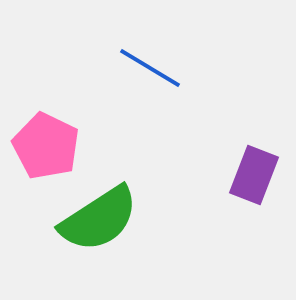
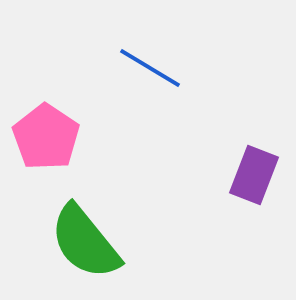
pink pentagon: moved 9 px up; rotated 8 degrees clockwise
green semicircle: moved 14 px left, 23 px down; rotated 84 degrees clockwise
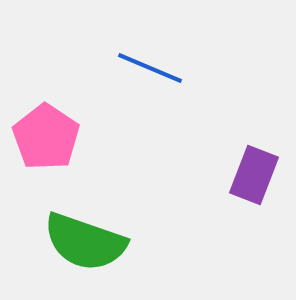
blue line: rotated 8 degrees counterclockwise
green semicircle: rotated 32 degrees counterclockwise
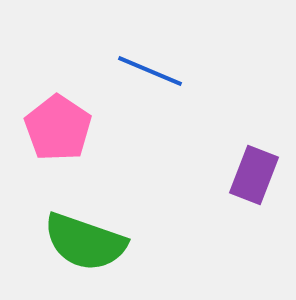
blue line: moved 3 px down
pink pentagon: moved 12 px right, 9 px up
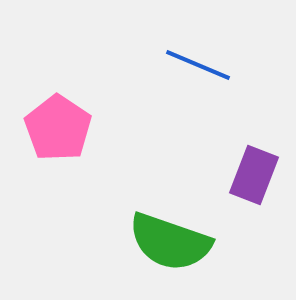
blue line: moved 48 px right, 6 px up
green semicircle: moved 85 px right
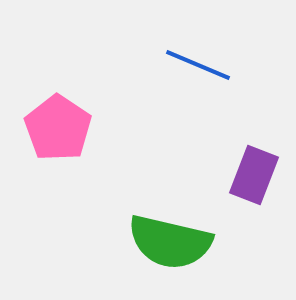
green semicircle: rotated 6 degrees counterclockwise
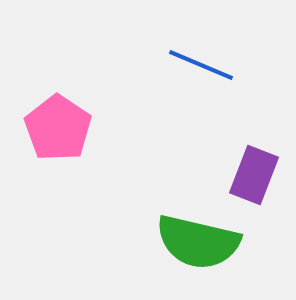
blue line: moved 3 px right
green semicircle: moved 28 px right
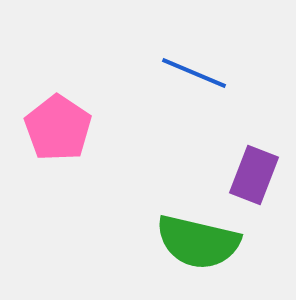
blue line: moved 7 px left, 8 px down
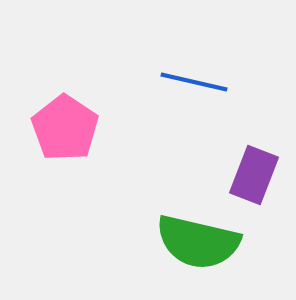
blue line: moved 9 px down; rotated 10 degrees counterclockwise
pink pentagon: moved 7 px right
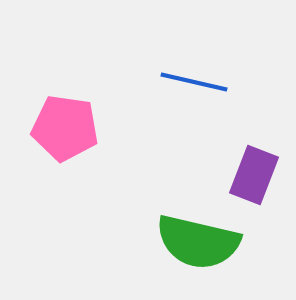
pink pentagon: rotated 26 degrees counterclockwise
